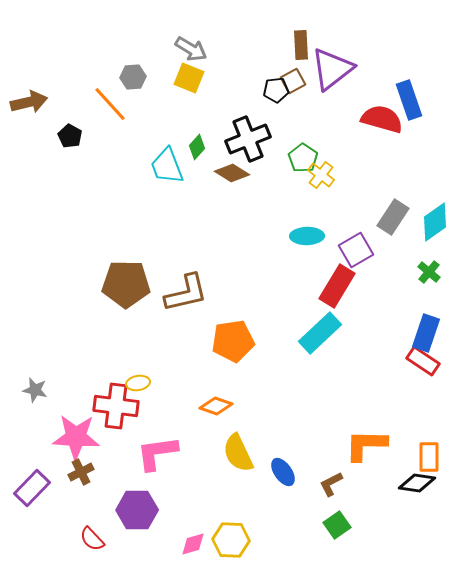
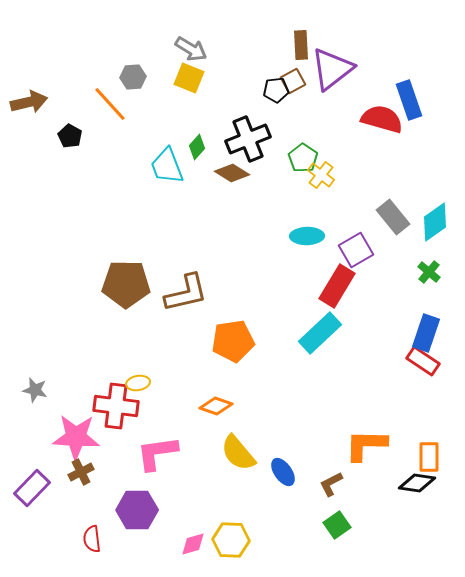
gray rectangle at (393, 217): rotated 72 degrees counterclockwise
yellow semicircle at (238, 453): rotated 15 degrees counterclockwise
red semicircle at (92, 539): rotated 36 degrees clockwise
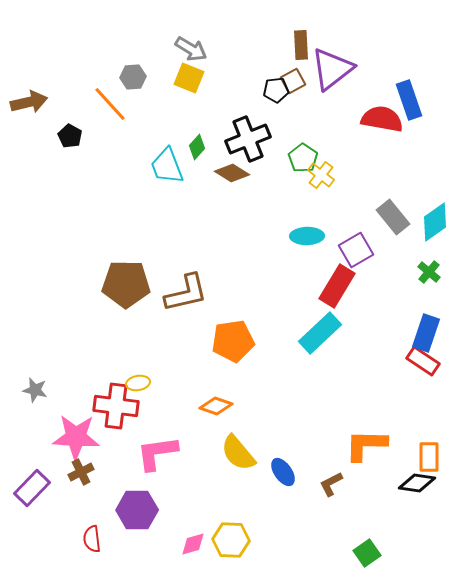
red semicircle at (382, 119): rotated 6 degrees counterclockwise
green square at (337, 525): moved 30 px right, 28 px down
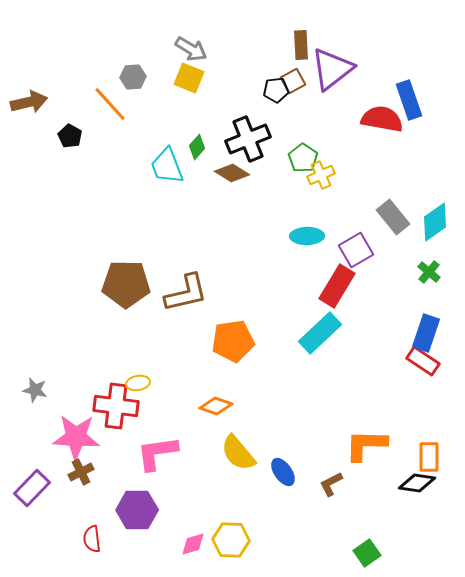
yellow cross at (321, 175): rotated 28 degrees clockwise
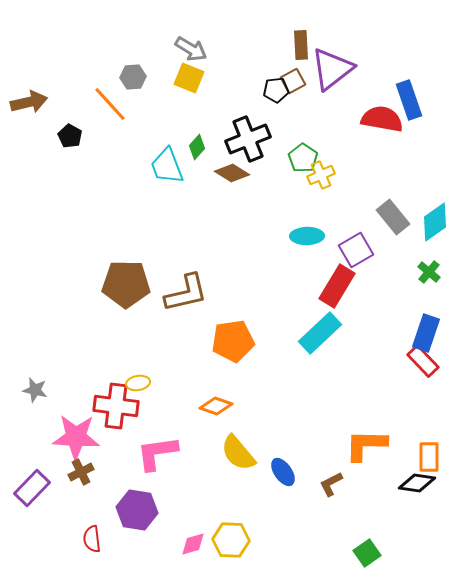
red rectangle at (423, 361): rotated 12 degrees clockwise
purple hexagon at (137, 510): rotated 9 degrees clockwise
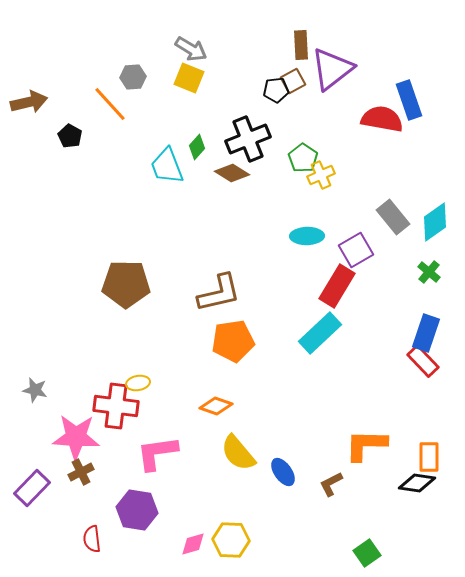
brown L-shape at (186, 293): moved 33 px right
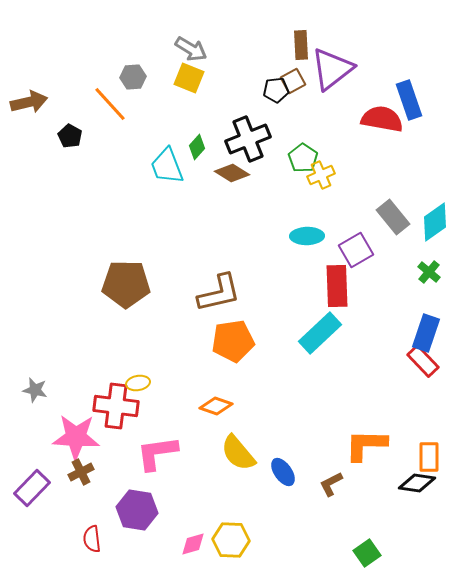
red rectangle at (337, 286): rotated 33 degrees counterclockwise
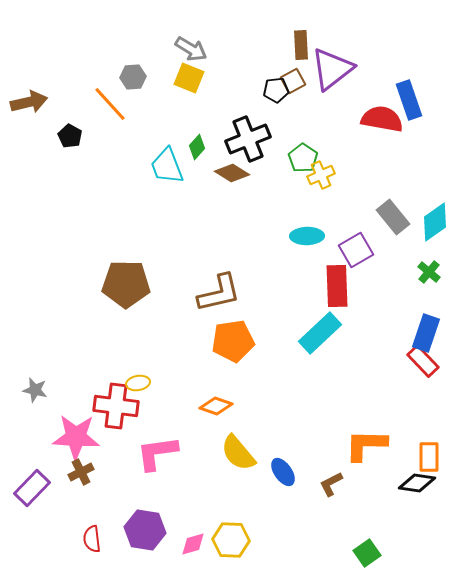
purple hexagon at (137, 510): moved 8 px right, 20 px down
